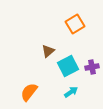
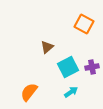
orange square: moved 9 px right; rotated 30 degrees counterclockwise
brown triangle: moved 1 px left, 4 px up
cyan square: moved 1 px down
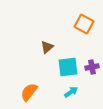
cyan square: rotated 20 degrees clockwise
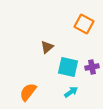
cyan square: rotated 20 degrees clockwise
orange semicircle: moved 1 px left
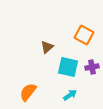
orange square: moved 11 px down
cyan arrow: moved 1 px left, 3 px down
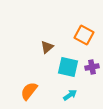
orange semicircle: moved 1 px right, 1 px up
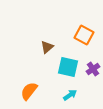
purple cross: moved 1 px right, 2 px down; rotated 24 degrees counterclockwise
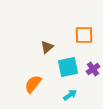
orange square: rotated 30 degrees counterclockwise
cyan square: rotated 25 degrees counterclockwise
orange semicircle: moved 4 px right, 7 px up
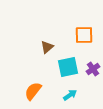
orange semicircle: moved 7 px down
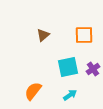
brown triangle: moved 4 px left, 12 px up
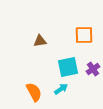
brown triangle: moved 3 px left, 6 px down; rotated 32 degrees clockwise
orange semicircle: moved 1 px right, 1 px down; rotated 114 degrees clockwise
cyan arrow: moved 9 px left, 6 px up
